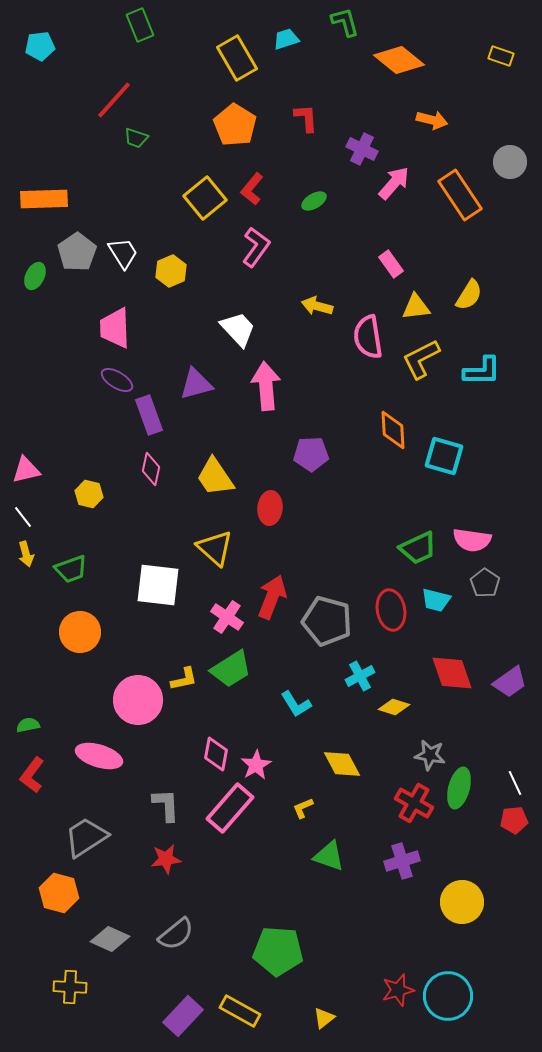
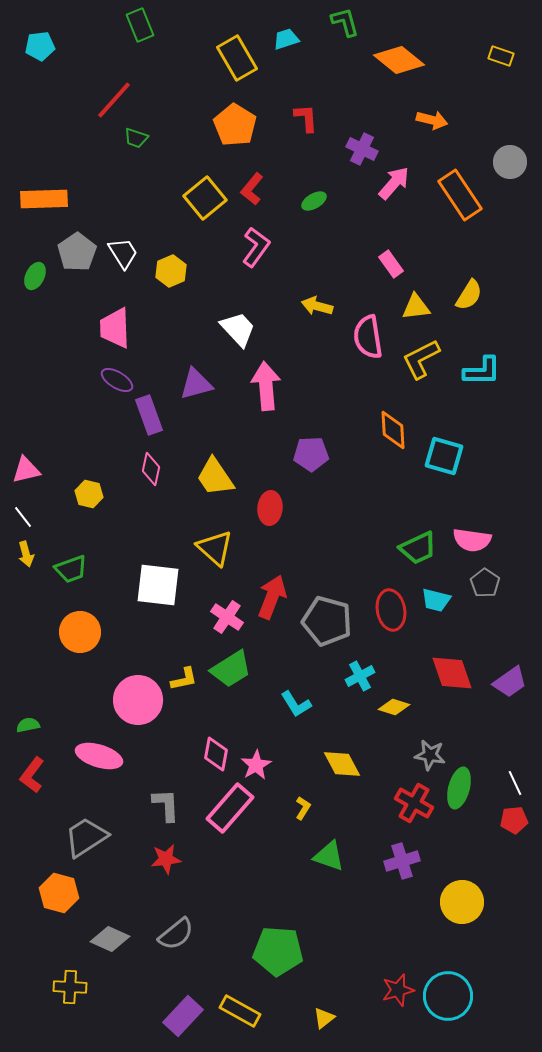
yellow L-shape at (303, 808): rotated 145 degrees clockwise
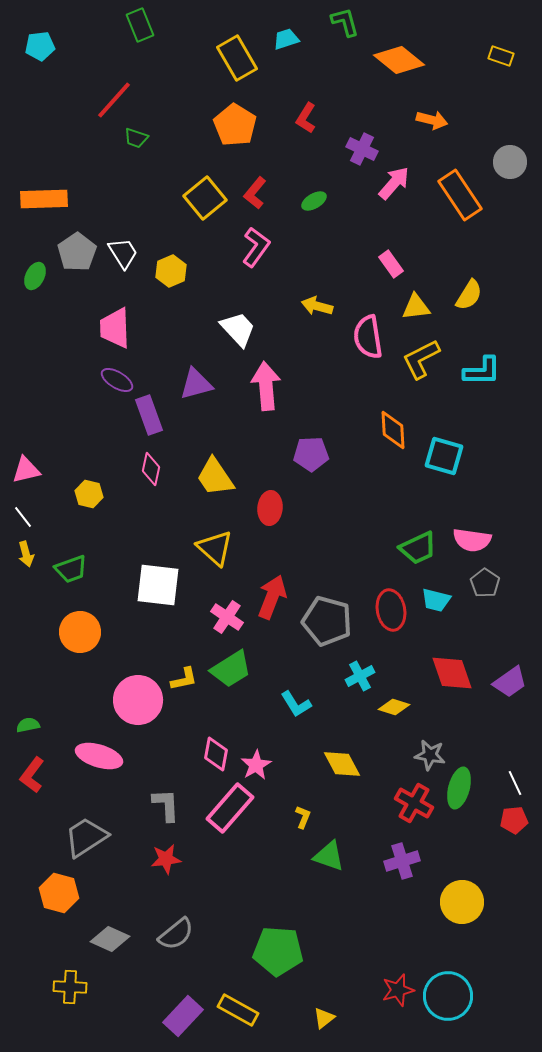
red L-shape at (306, 118): rotated 144 degrees counterclockwise
red L-shape at (252, 189): moved 3 px right, 4 px down
yellow L-shape at (303, 808): moved 9 px down; rotated 10 degrees counterclockwise
yellow rectangle at (240, 1011): moved 2 px left, 1 px up
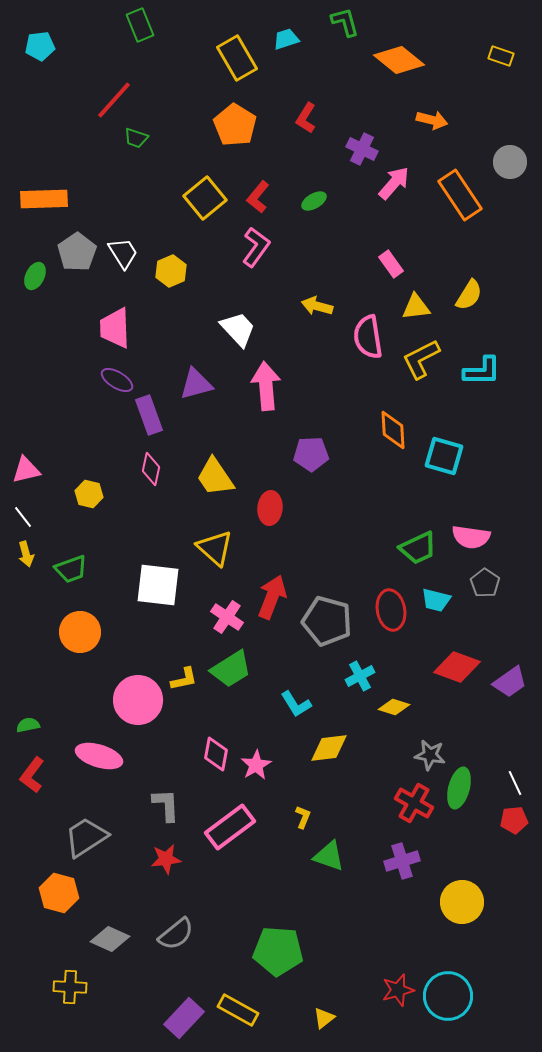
red L-shape at (255, 193): moved 3 px right, 4 px down
pink semicircle at (472, 540): moved 1 px left, 3 px up
red diamond at (452, 673): moved 5 px right, 6 px up; rotated 51 degrees counterclockwise
yellow diamond at (342, 764): moved 13 px left, 16 px up; rotated 69 degrees counterclockwise
pink rectangle at (230, 808): moved 19 px down; rotated 12 degrees clockwise
purple rectangle at (183, 1016): moved 1 px right, 2 px down
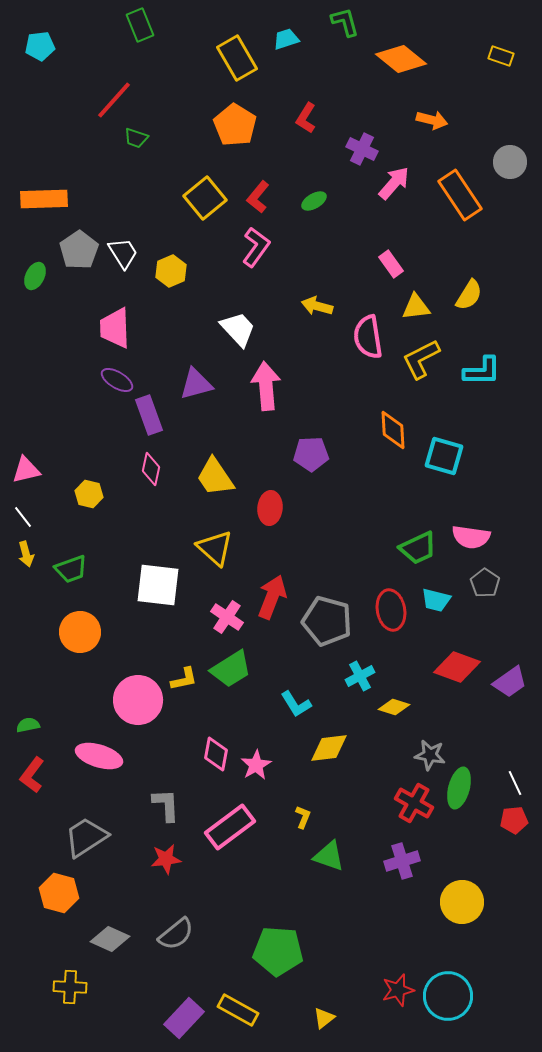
orange diamond at (399, 60): moved 2 px right, 1 px up
gray pentagon at (77, 252): moved 2 px right, 2 px up
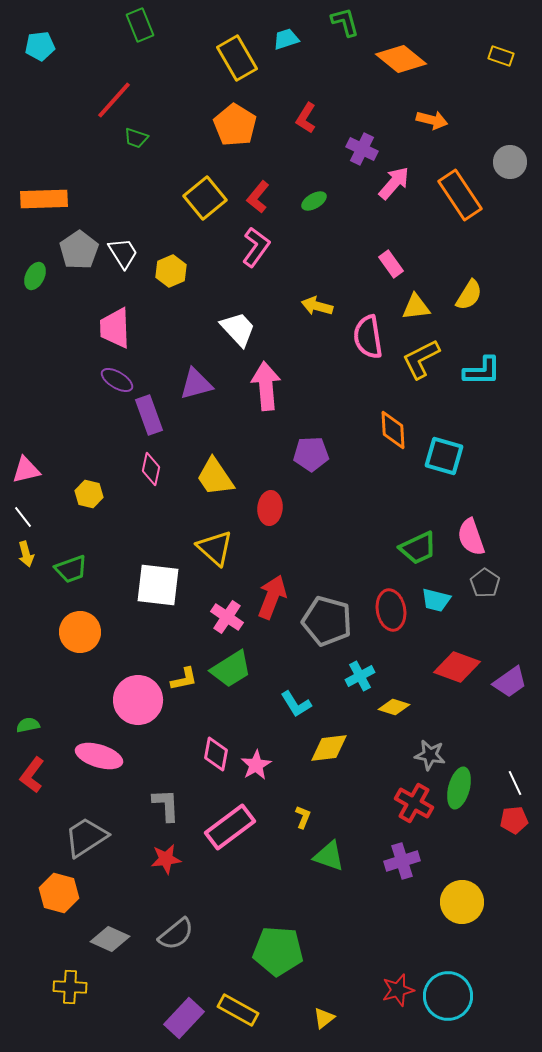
pink semicircle at (471, 537): rotated 63 degrees clockwise
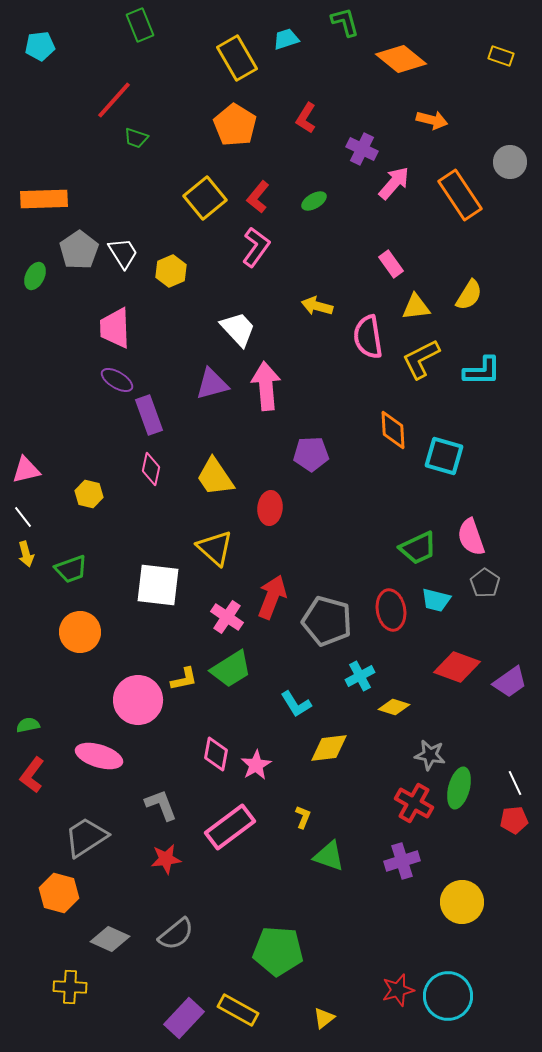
purple triangle at (196, 384): moved 16 px right
gray L-shape at (166, 805): moved 5 px left; rotated 18 degrees counterclockwise
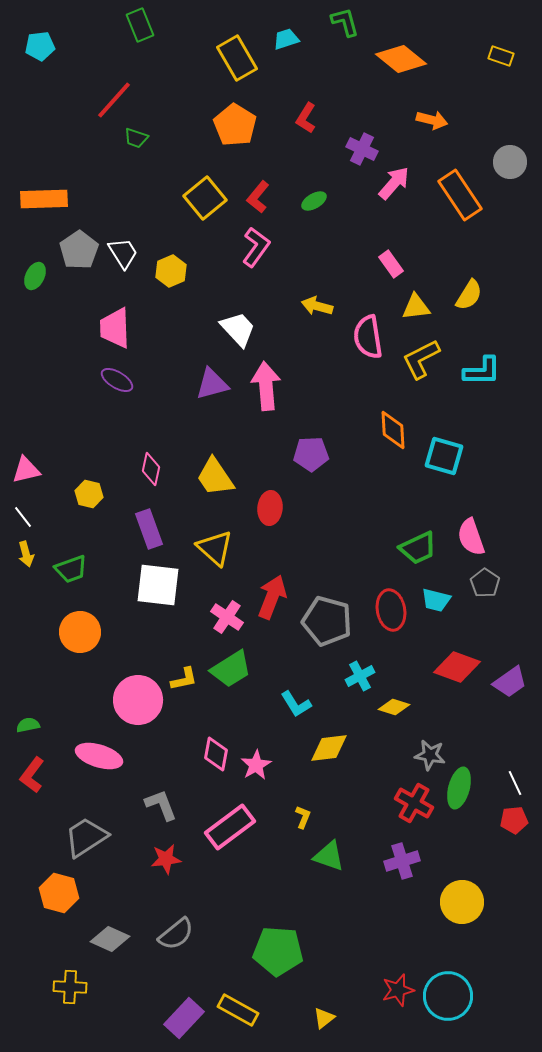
purple rectangle at (149, 415): moved 114 px down
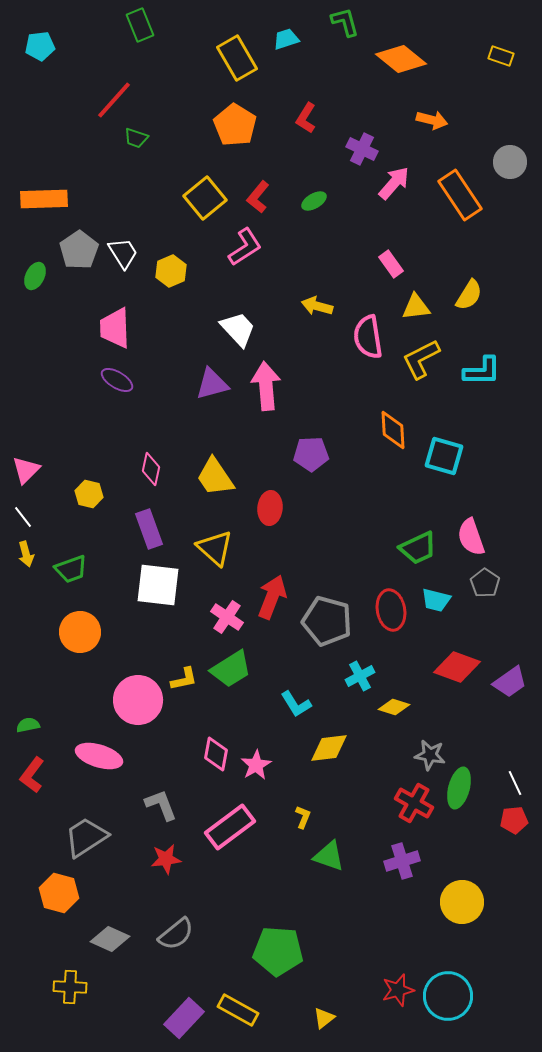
pink L-shape at (256, 247): moved 11 px left; rotated 21 degrees clockwise
pink triangle at (26, 470): rotated 32 degrees counterclockwise
